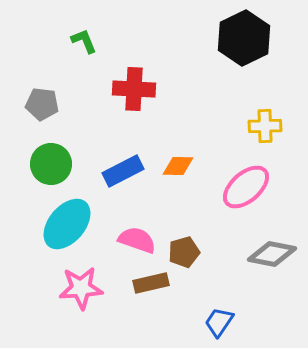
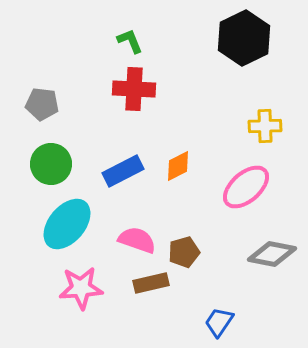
green L-shape: moved 46 px right
orange diamond: rotated 28 degrees counterclockwise
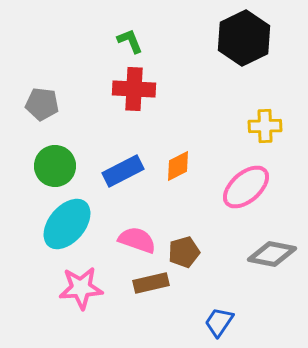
green circle: moved 4 px right, 2 px down
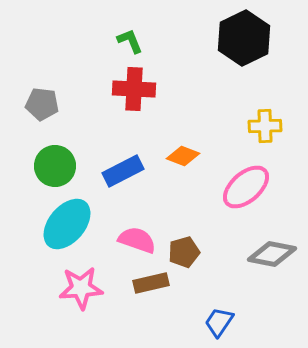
orange diamond: moved 5 px right, 10 px up; rotated 48 degrees clockwise
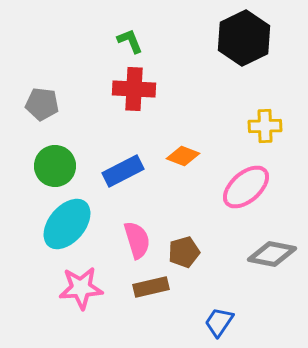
pink semicircle: rotated 54 degrees clockwise
brown rectangle: moved 4 px down
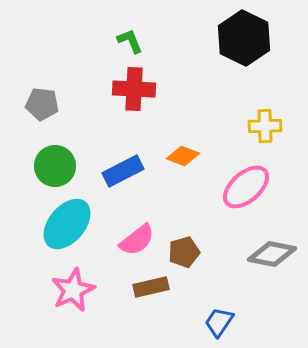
black hexagon: rotated 8 degrees counterclockwise
pink semicircle: rotated 69 degrees clockwise
pink star: moved 8 px left, 2 px down; rotated 21 degrees counterclockwise
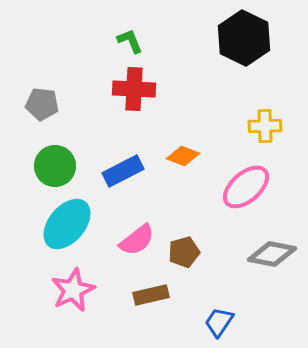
brown rectangle: moved 8 px down
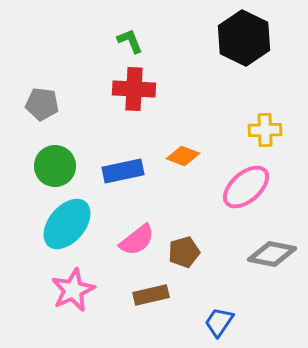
yellow cross: moved 4 px down
blue rectangle: rotated 15 degrees clockwise
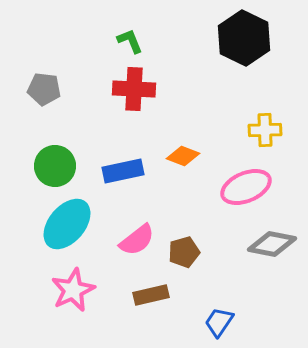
gray pentagon: moved 2 px right, 15 px up
pink ellipse: rotated 18 degrees clockwise
gray diamond: moved 10 px up
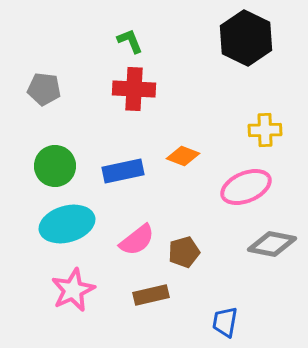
black hexagon: moved 2 px right
cyan ellipse: rotated 34 degrees clockwise
blue trapezoid: moved 6 px right; rotated 24 degrees counterclockwise
